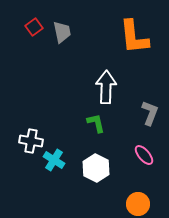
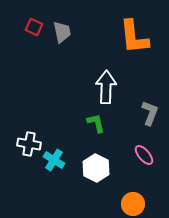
red square: rotated 30 degrees counterclockwise
white cross: moved 2 px left, 3 px down
orange circle: moved 5 px left
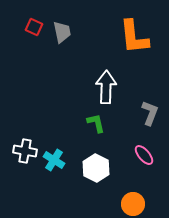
white cross: moved 4 px left, 7 px down
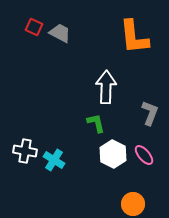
gray trapezoid: moved 2 px left, 1 px down; rotated 50 degrees counterclockwise
white hexagon: moved 17 px right, 14 px up
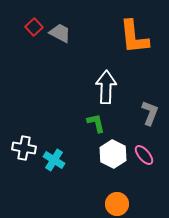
red square: rotated 24 degrees clockwise
white cross: moved 1 px left, 3 px up
orange circle: moved 16 px left
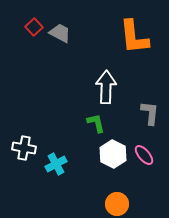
gray L-shape: rotated 15 degrees counterclockwise
cyan cross: moved 2 px right, 4 px down; rotated 30 degrees clockwise
